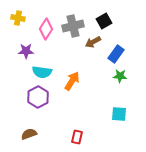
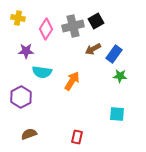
black square: moved 8 px left
brown arrow: moved 7 px down
blue rectangle: moved 2 px left
purple hexagon: moved 17 px left
cyan square: moved 2 px left
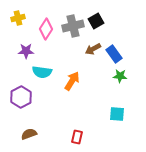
yellow cross: rotated 24 degrees counterclockwise
blue rectangle: rotated 72 degrees counterclockwise
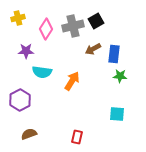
blue rectangle: rotated 42 degrees clockwise
purple hexagon: moved 1 px left, 3 px down
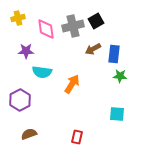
pink diamond: rotated 40 degrees counterclockwise
orange arrow: moved 3 px down
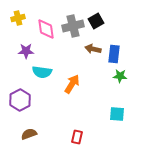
brown arrow: rotated 42 degrees clockwise
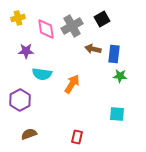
black square: moved 6 px right, 2 px up
gray cross: moved 1 px left; rotated 15 degrees counterclockwise
cyan semicircle: moved 2 px down
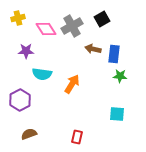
pink diamond: rotated 25 degrees counterclockwise
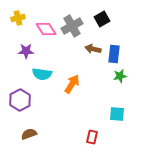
green star: rotated 16 degrees counterclockwise
red rectangle: moved 15 px right
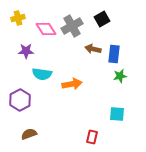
orange arrow: rotated 48 degrees clockwise
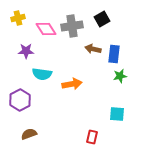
gray cross: rotated 20 degrees clockwise
